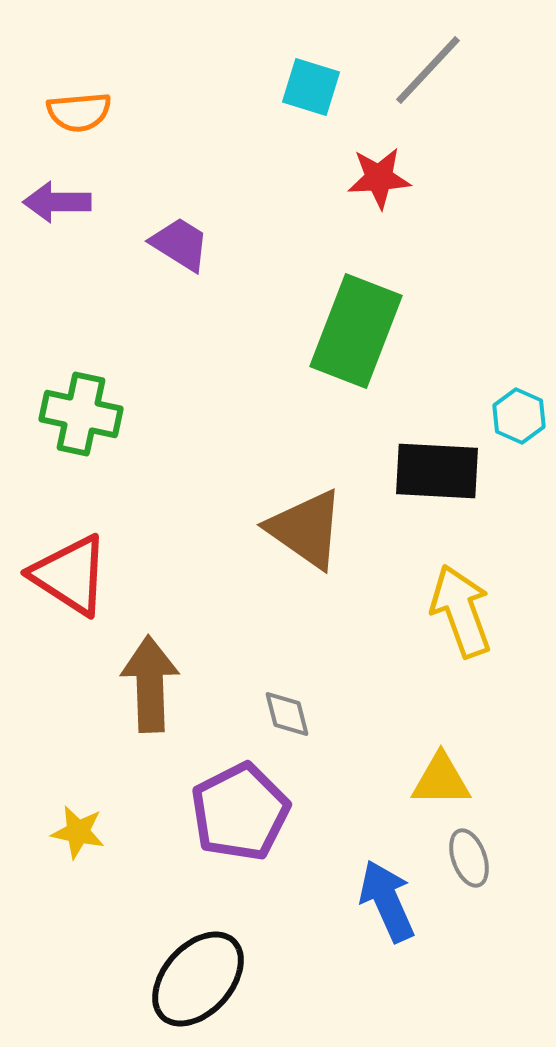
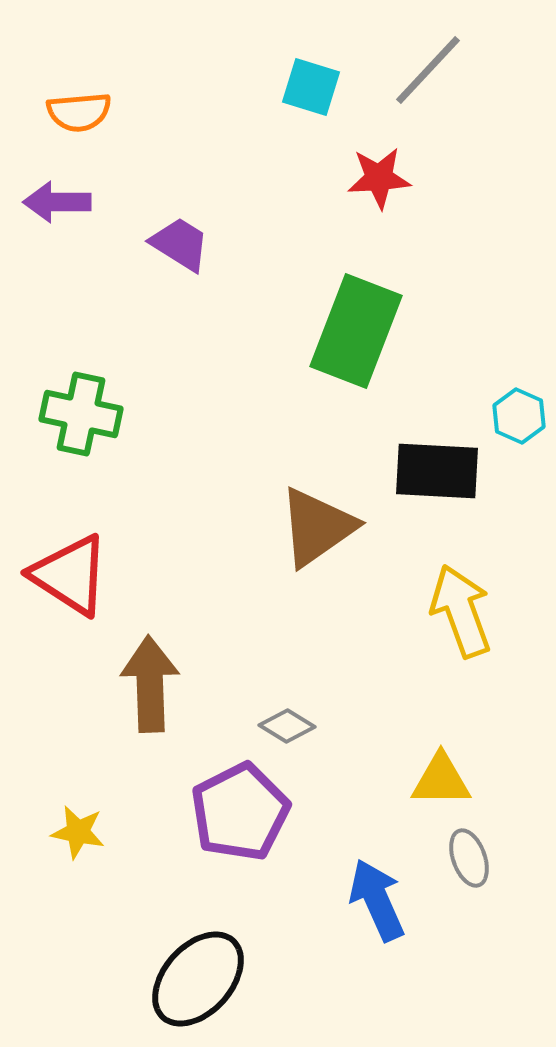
brown triangle: moved 11 px right, 2 px up; rotated 50 degrees clockwise
gray diamond: moved 12 px down; rotated 44 degrees counterclockwise
blue arrow: moved 10 px left, 1 px up
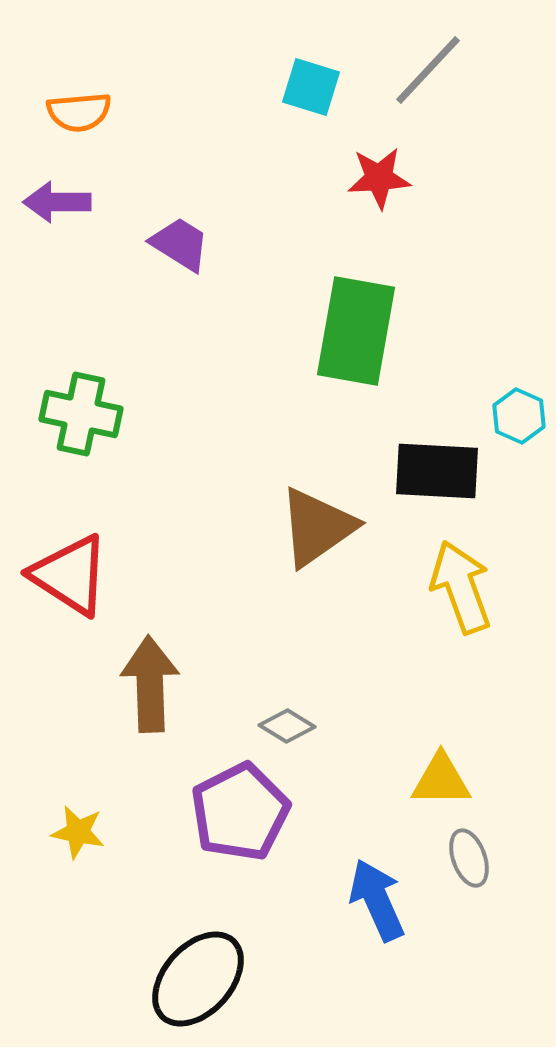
green rectangle: rotated 11 degrees counterclockwise
yellow arrow: moved 24 px up
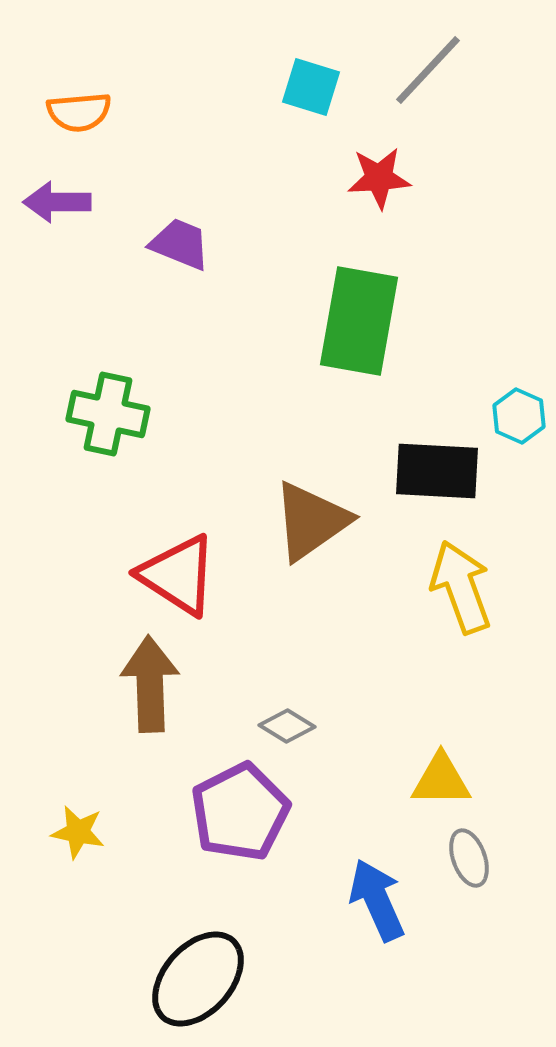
purple trapezoid: rotated 10 degrees counterclockwise
green rectangle: moved 3 px right, 10 px up
green cross: moved 27 px right
brown triangle: moved 6 px left, 6 px up
red triangle: moved 108 px right
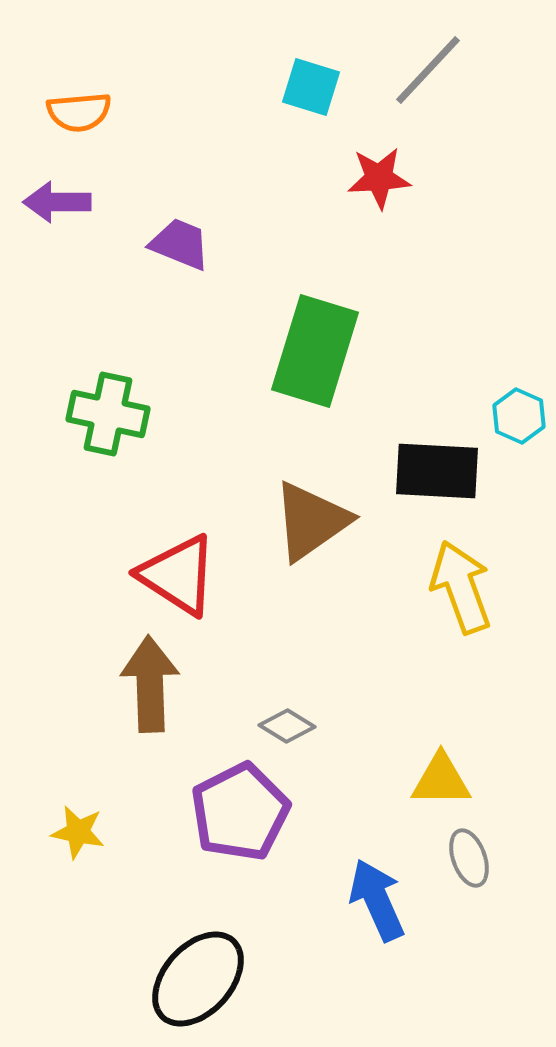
green rectangle: moved 44 px left, 30 px down; rotated 7 degrees clockwise
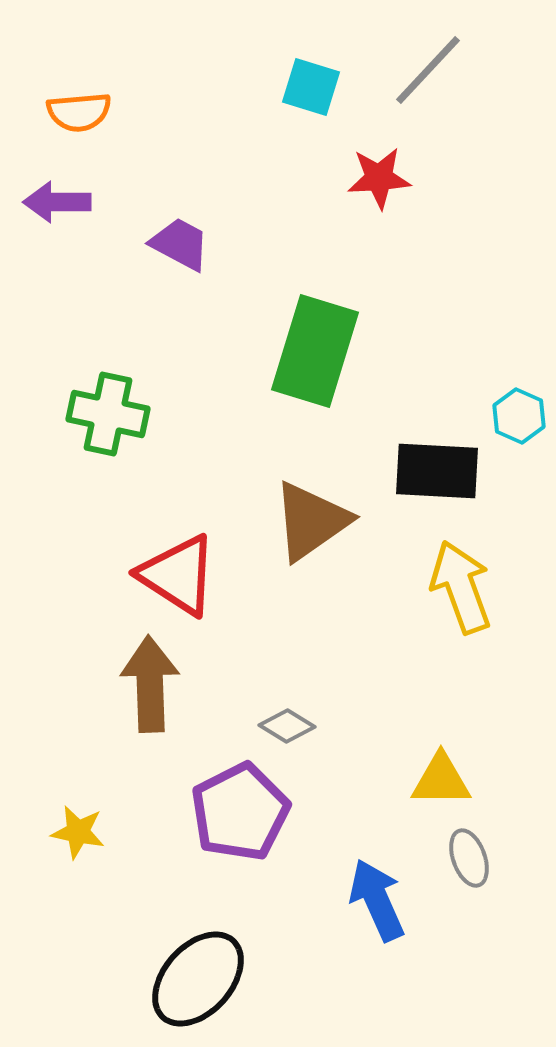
purple trapezoid: rotated 6 degrees clockwise
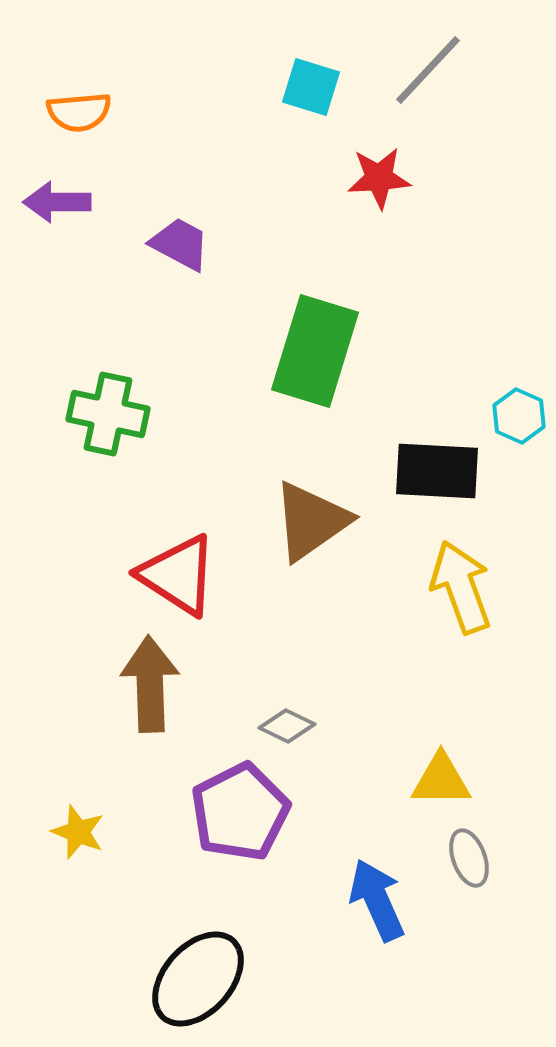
gray diamond: rotated 6 degrees counterclockwise
yellow star: rotated 10 degrees clockwise
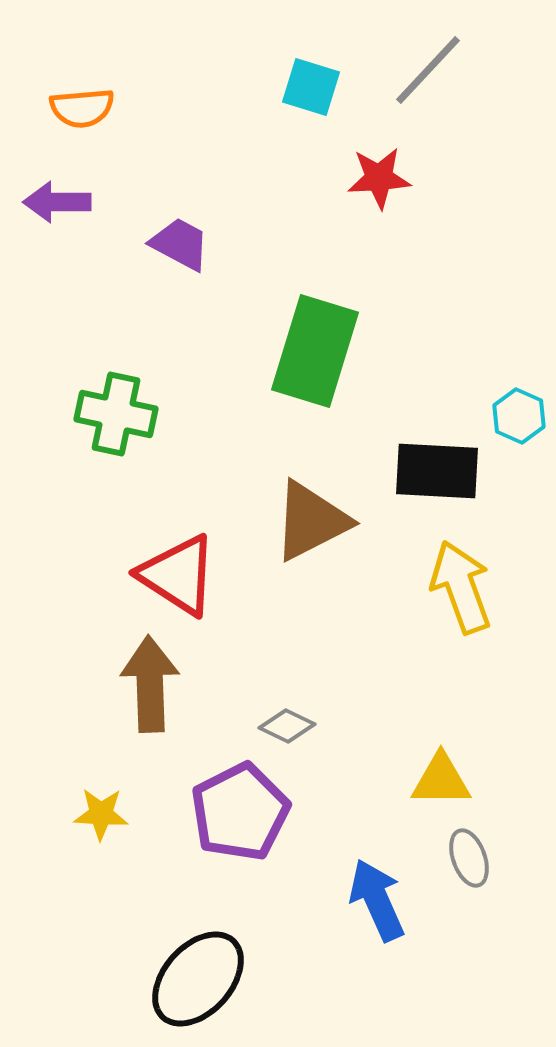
orange semicircle: moved 3 px right, 4 px up
green cross: moved 8 px right
brown triangle: rotated 8 degrees clockwise
yellow star: moved 23 px right, 18 px up; rotated 18 degrees counterclockwise
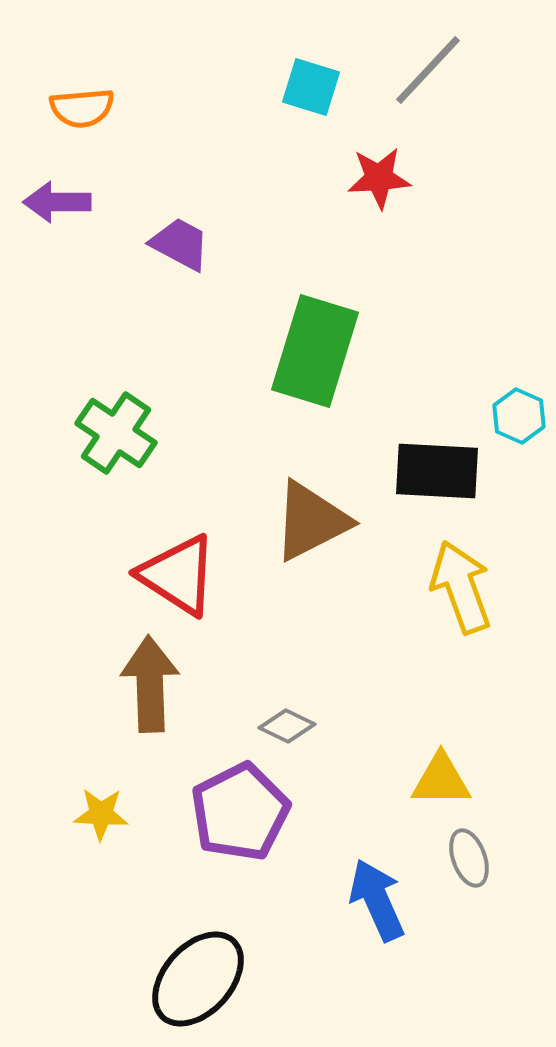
green cross: moved 19 px down; rotated 22 degrees clockwise
